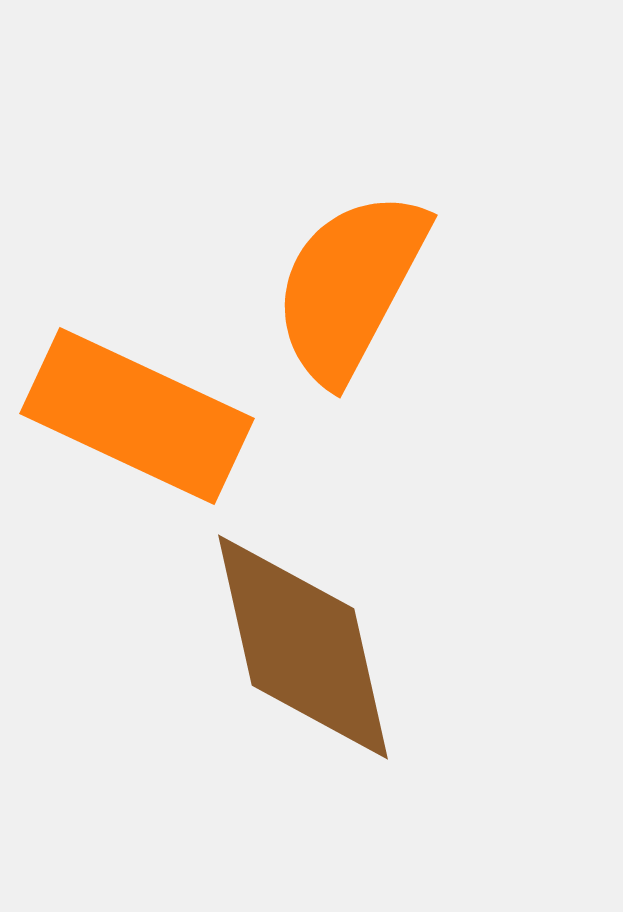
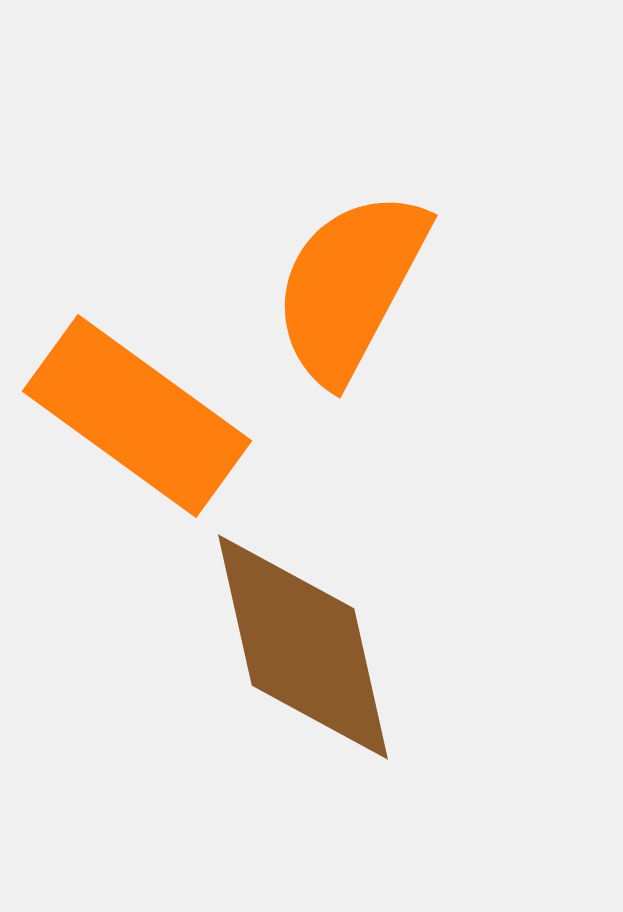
orange rectangle: rotated 11 degrees clockwise
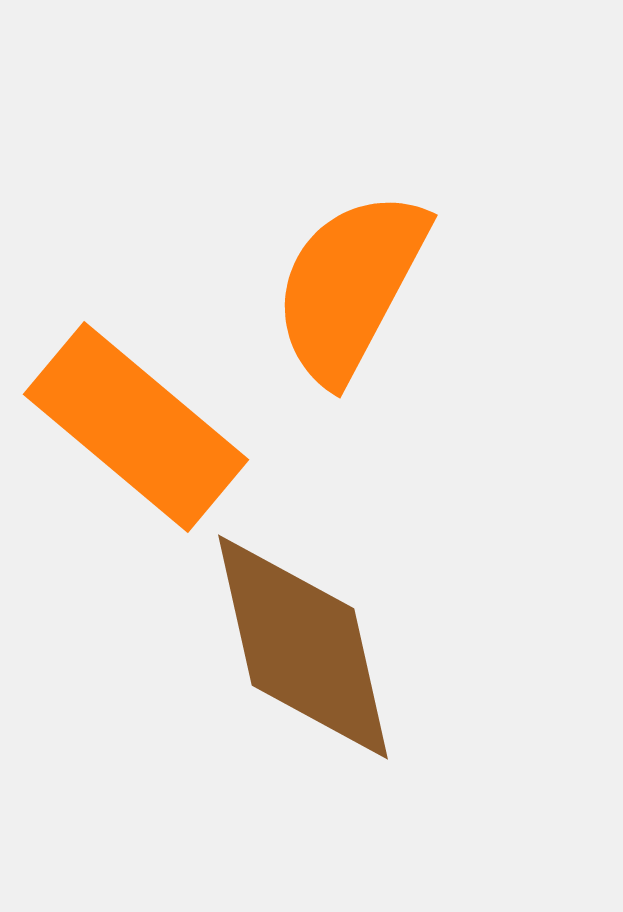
orange rectangle: moved 1 px left, 11 px down; rotated 4 degrees clockwise
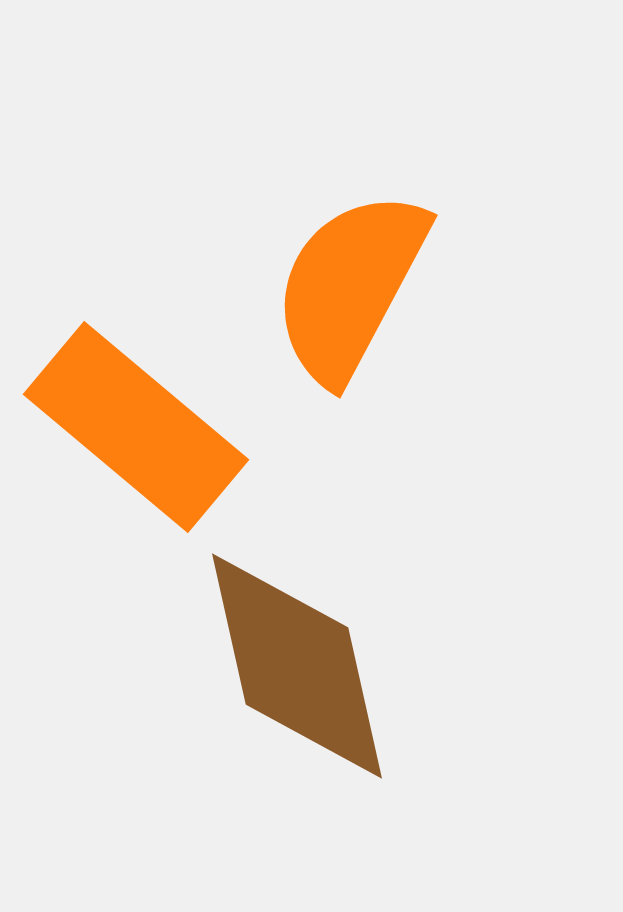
brown diamond: moved 6 px left, 19 px down
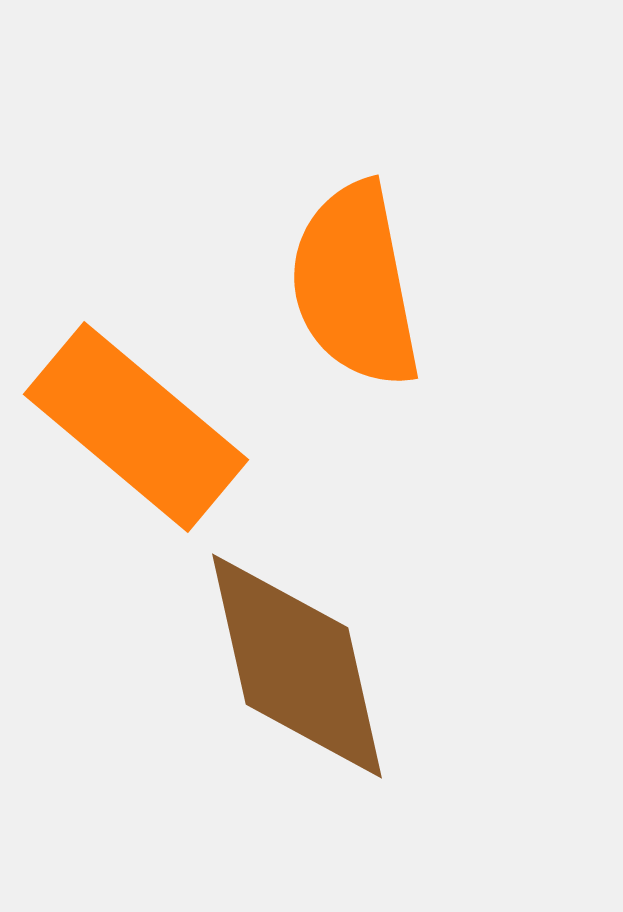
orange semicircle: moved 5 px right, 1 px up; rotated 39 degrees counterclockwise
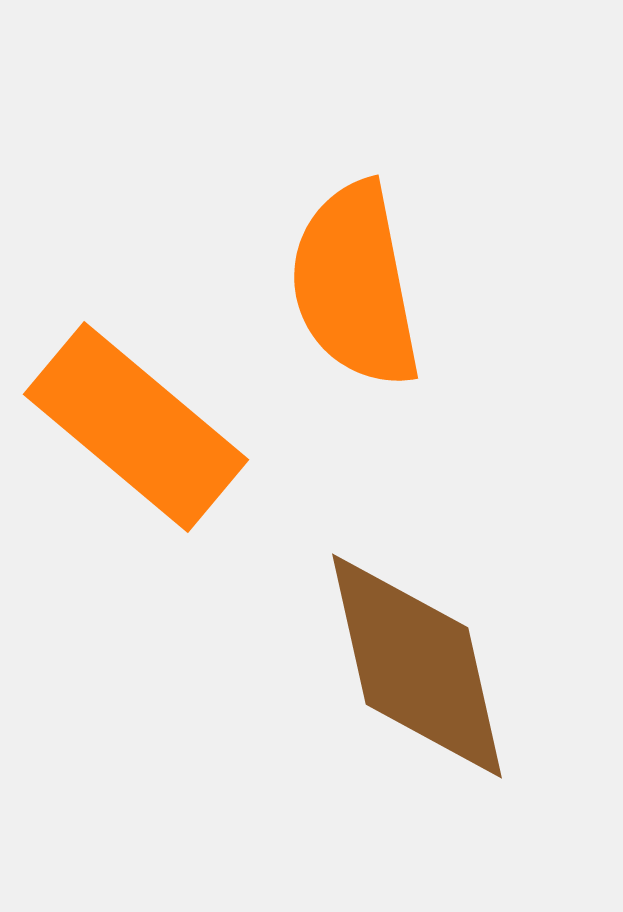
brown diamond: moved 120 px right
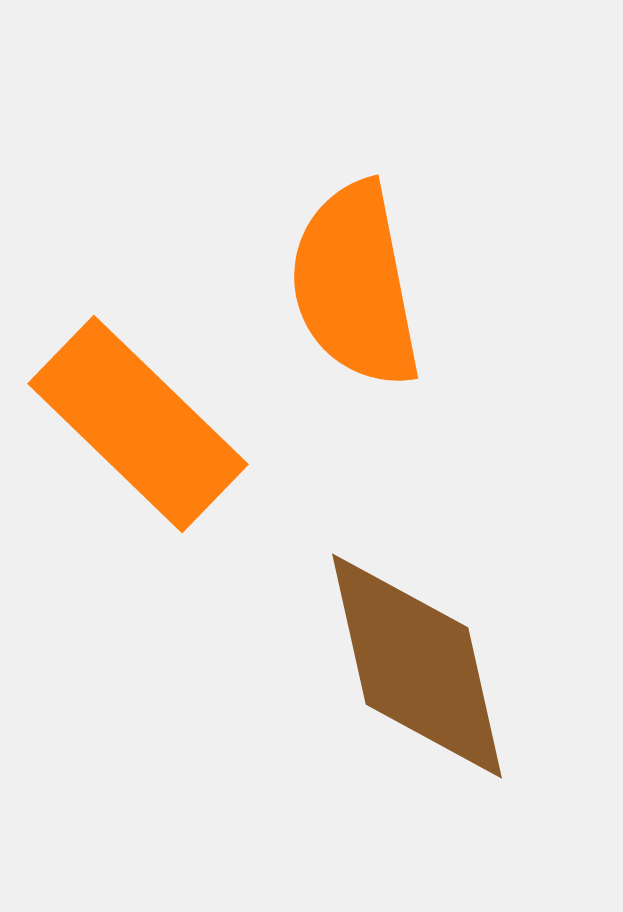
orange rectangle: moved 2 px right, 3 px up; rotated 4 degrees clockwise
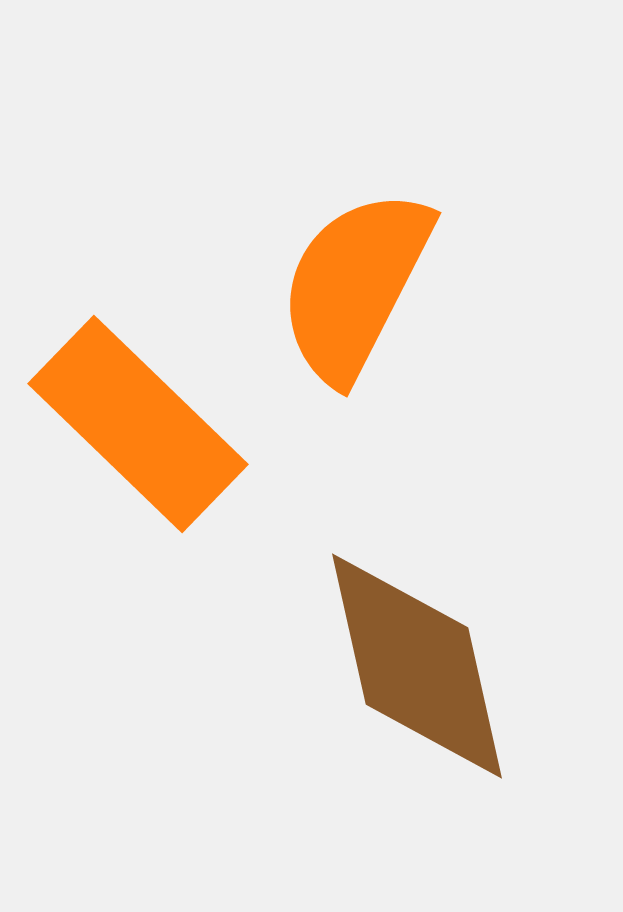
orange semicircle: rotated 38 degrees clockwise
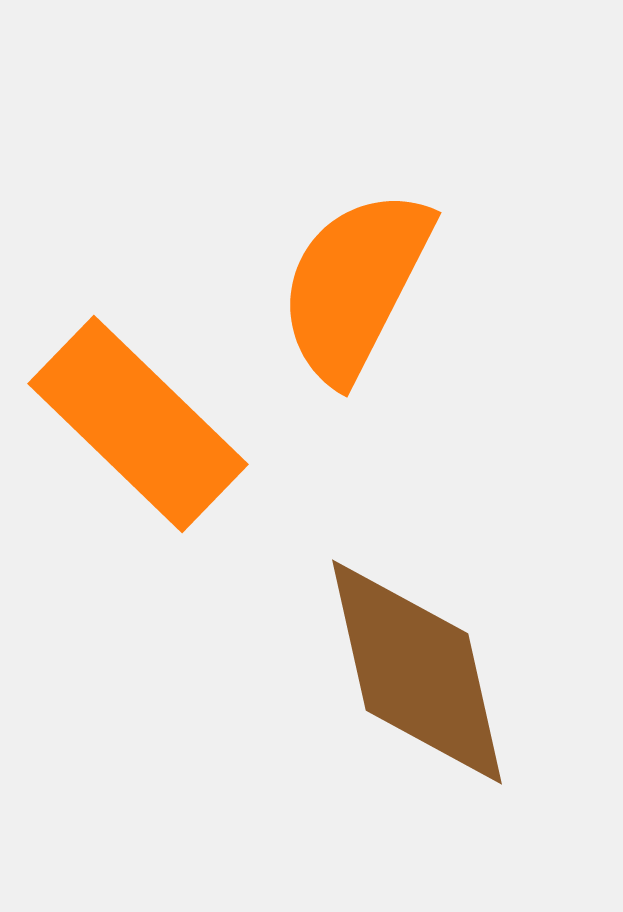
brown diamond: moved 6 px down
